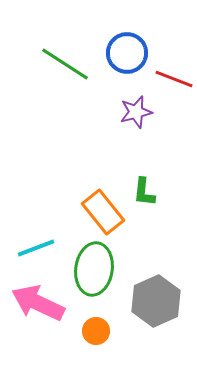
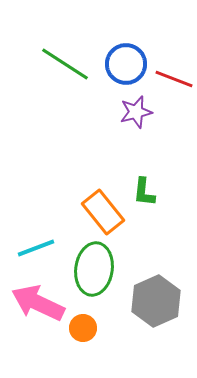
blue circle: moved 1 px left, 11 px down
orange circle: moved 13 px left, 3 px up
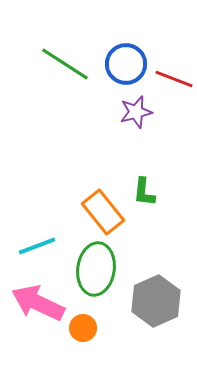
cyan line: moved 1 px right, 2 px up
green ellipse: moved 2 px right
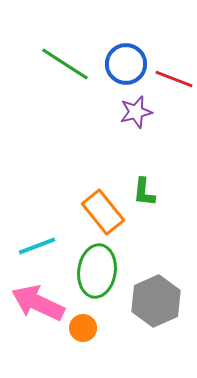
green ellipse: moved 1 px right, 2 px down
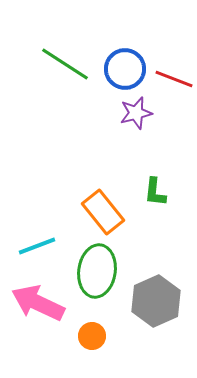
blue circle: moved 1 px left, 5 px down
purple star: moved 1 px down
green L-shape: moved 11 px right
orange circle: moved 9 px right, 8 px down
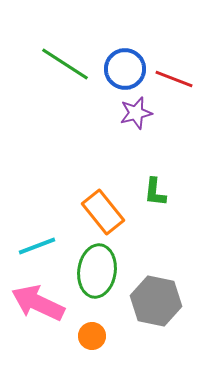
gray hexagon: rotated 24 degrees counterclockwise
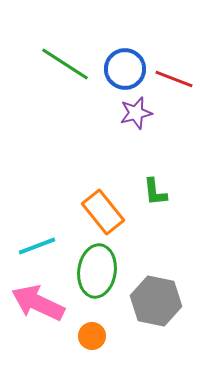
green L-shape: rotated 12 degrees counterclockwise
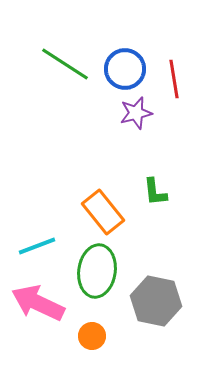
red line: rotated 60 degrees clockwise
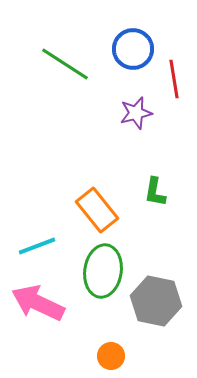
blue circle: moved 8 px right, 20 px up
green L-shape: rotated 16 degrees clockwise
orange rectangle: moved 6 px left, 2 px up
green ellipse: moved 6 px right
orange circle: moved 19 px right, 20 px down
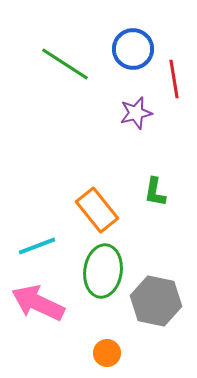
orange circle: moved 4 px left, 3 px up
